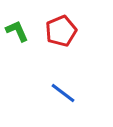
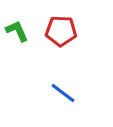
red pentagon: rotated 24 degrees clockwise
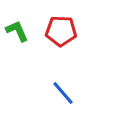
blue line: rotated 12 degrees clockwise
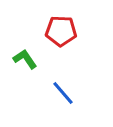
green L-shape: moved 8 px right, 28 px down; rotated 10 degrees counterclockwise
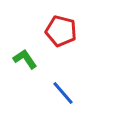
red pentagon: rotated 12 degrees clockwise
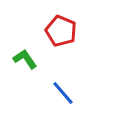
red pentagon: rotated 8 degrees clockwise
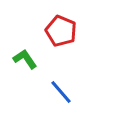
blue line: moved 2 px left, 1 px up
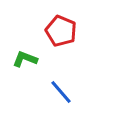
green L-shape: rotated 35 degrees counterclockwise
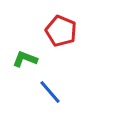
blue line: moved 11 px left
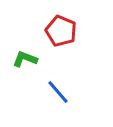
blue line: moved 8 px right
